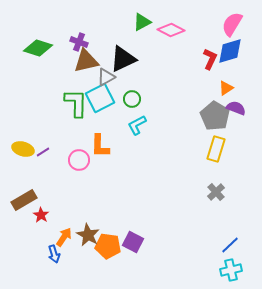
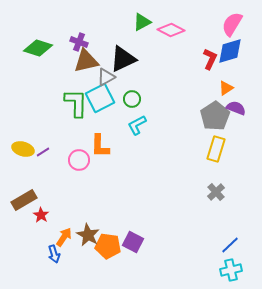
gray pentagon: rotated 8 degrees clockwise
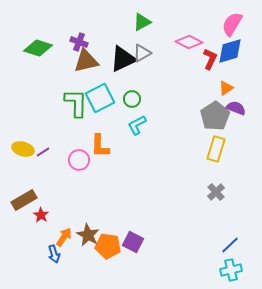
pink diamond: moved 18 px right, 12 px down
gray triangle: moved 36 px right, 24 px up
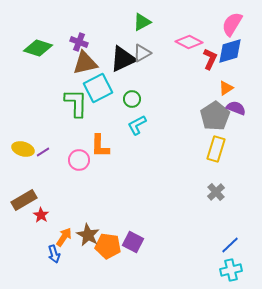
brown triangle: moved 1 px left, 2 px down
cyan square: moved 2 px left, 10 px up
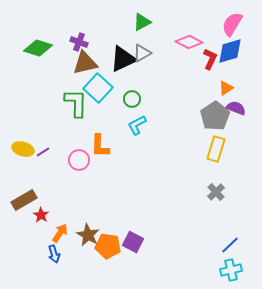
cyan square: rotated 20 degrees counterclockwise
orange arrow: moved 4 px left, 4 px up
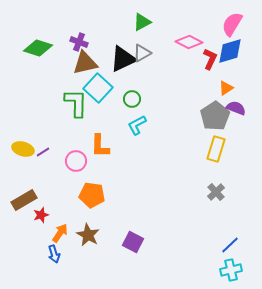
pink circle: moved 3 px left, 1 px down
red star: rotated 21 degrees clockwise
orange pentagon: moved 16 px left, 51 px up
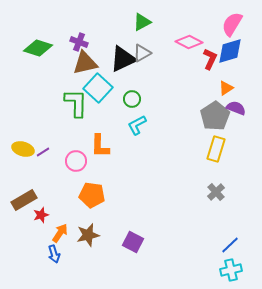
brown star: rotated 30 degrees clockwise
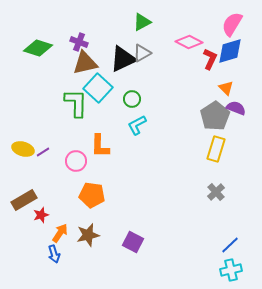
orange triangle: rotated 42 degrees counterclockwise
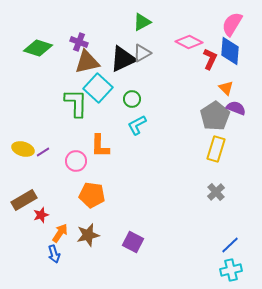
blue diamond: rotated 68 degrees counterclockwise
brown triangle: moved 2 px right, 1 px up
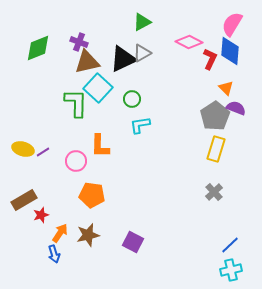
green diamond: rotated 40 degrees counterclockwise
cyan L-shape: moved 3 px right; rotated 20 degrees clockwise
gray cross: moved 2 px left
